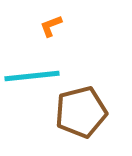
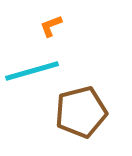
cyan line: moved 5 px up; rotated 10 degrees counterclockwise
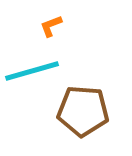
brown pentagon: moved 2 px right, 1 px up; rotated 18 degrees clockwise
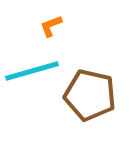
brown pentagon: moved 7 px right, 16 px up; rotated 9 degrees clockwise
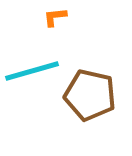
orange L-shape: moved 4 px right, 9 px up; rotated 15 degrees clockwise
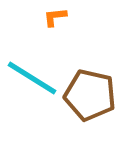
cyan line: moved 7 px down; rotated 48 degrees clockwise
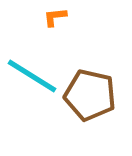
cyan line: moved 2 px up
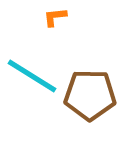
brown pentagon: rotated 12 degrees counterclockwise
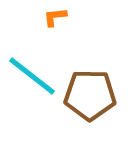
cyan line: rotated 6 degrees clockwise
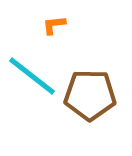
orange L-shape: moved 1 px left, 8 px down
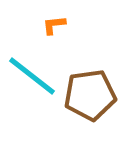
brown pentagon: rotated 9 degrees counterclockwise
